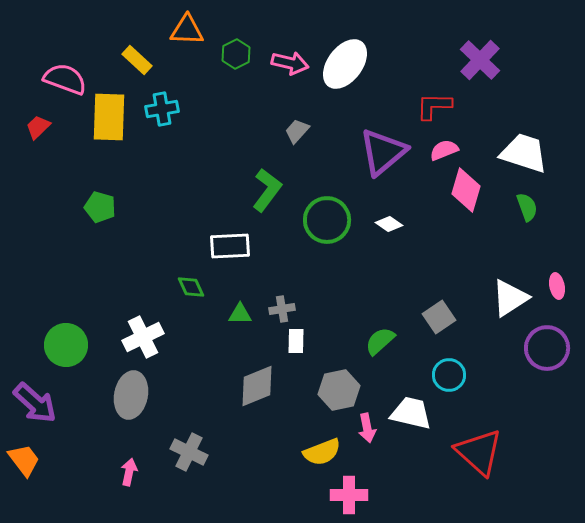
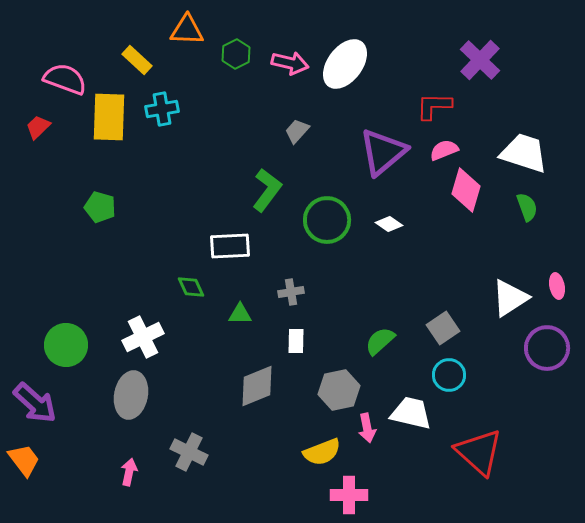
gray cross at (282, 309): moved 9 px right, 17 px up
gray square at (439, 317): moved 4 px right, 11 px down
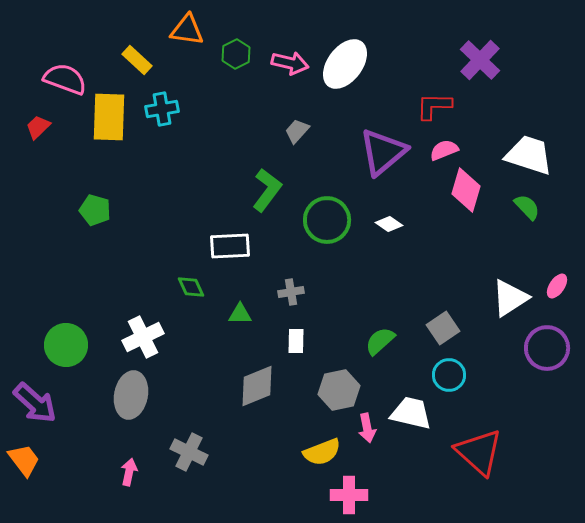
orange triangle at (187, 30): rotated 6 degrees clockwise
white trapezoid at (524, 153): moved 5 px right, 2 px down
green pentagon at (100, 207): moved 5 px left, 3 px down
green semicircle at (527, 207): rotated 24 degrees counterclockwise
pink ellipse at (557, 286): rotated 45 degrees clockwise
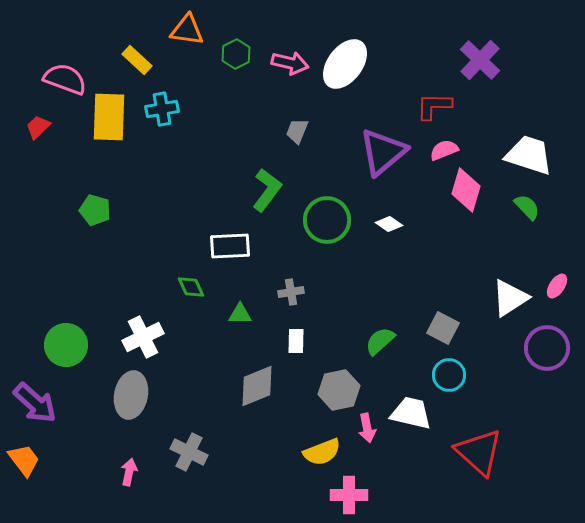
gray trapezoid at (297, 131): rotated 20 degrees counterclockwise
gray square at (443, 328): rotated 28 degrees counterclockwise
